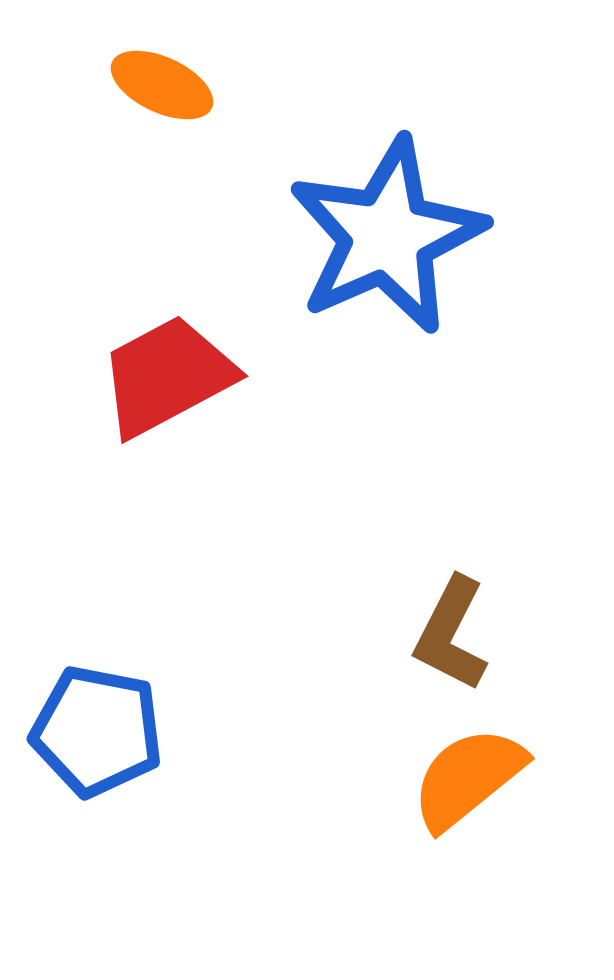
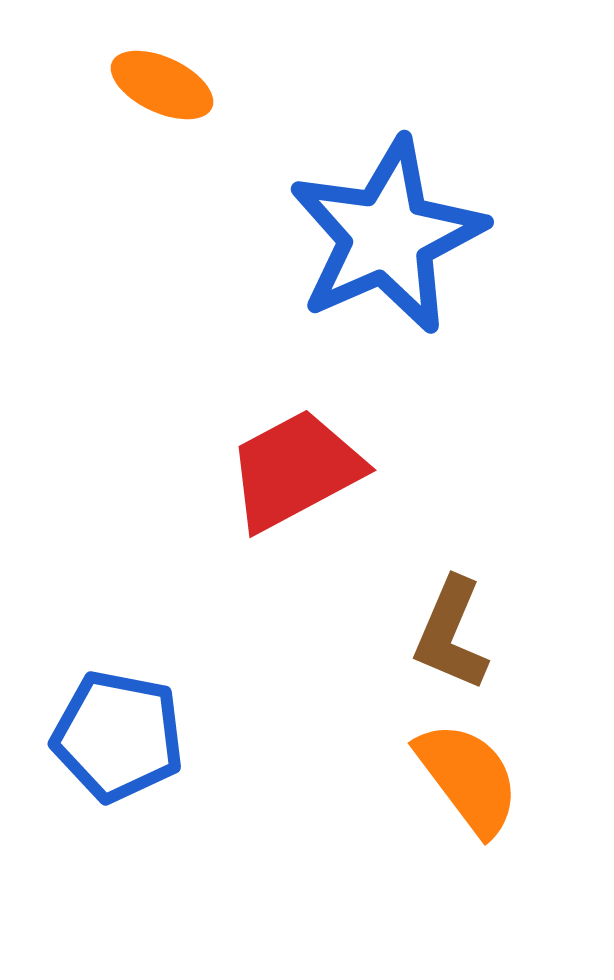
red trapezoid: moved 128 px right, 94 px down
brown L-shape: rotated 4 degrees counterclockwise
blue pentagon: moved 21 px right, 5 px down
orange semicircle: rotated 92 degrees clockwise
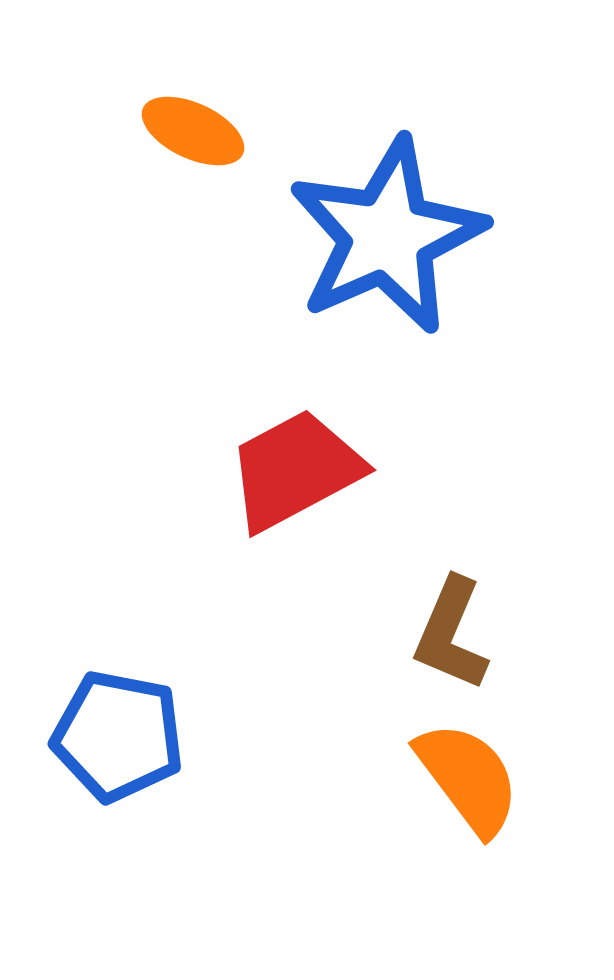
orange ellipse: moved 31 px right, 46 px down
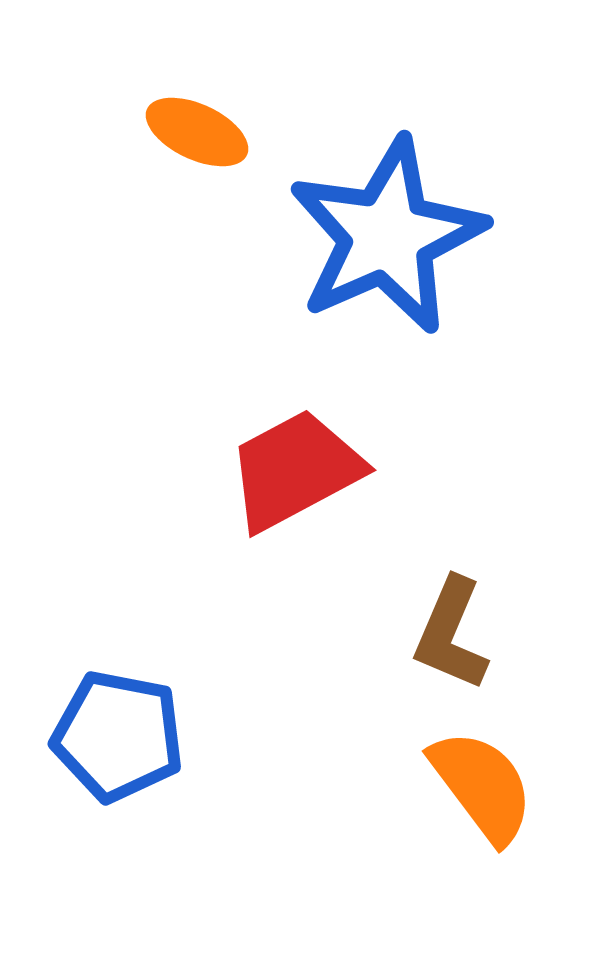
orange ellipse: moved 4 px right, 1 px down
orange semicircle: moved 14 px right, 8 px down
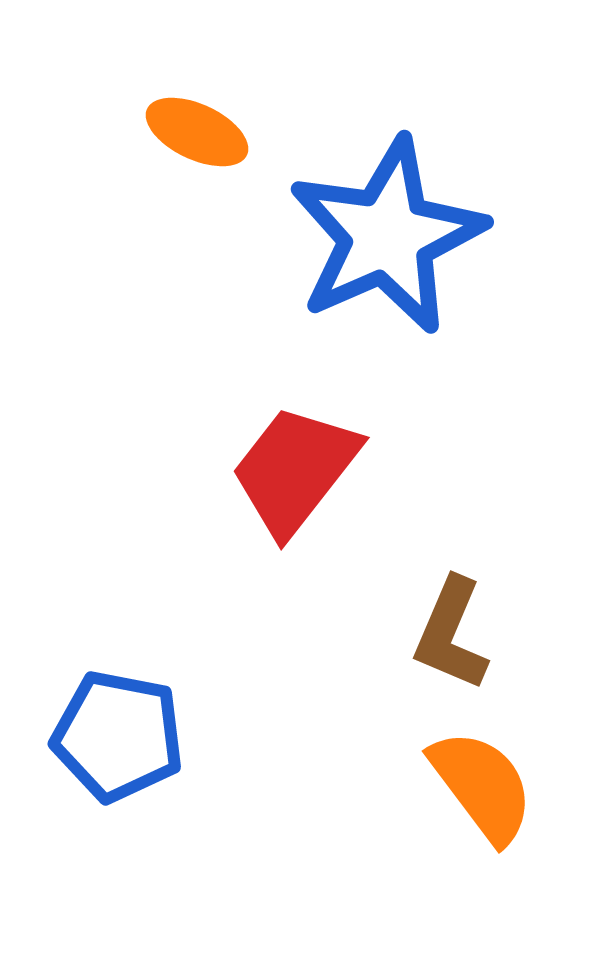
red trapezoid: rotated 24 degrees counterclockwise
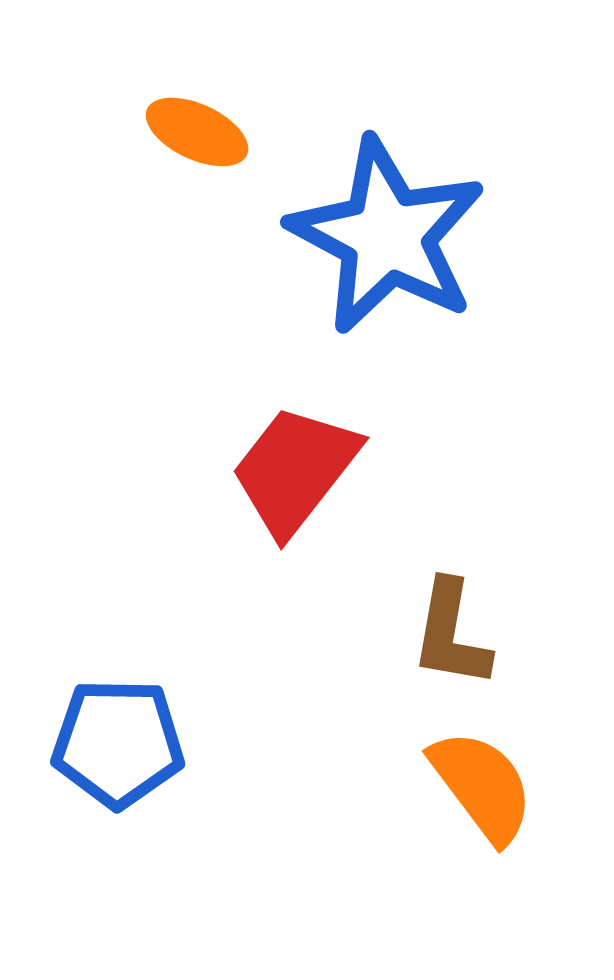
blue star: rotated 20 degrees counterclockwise
brown L-shape: rotated 13 degrees counterclockwise
blue pentagon: moved 7 px down; rotated 10 degrees counterclockwise
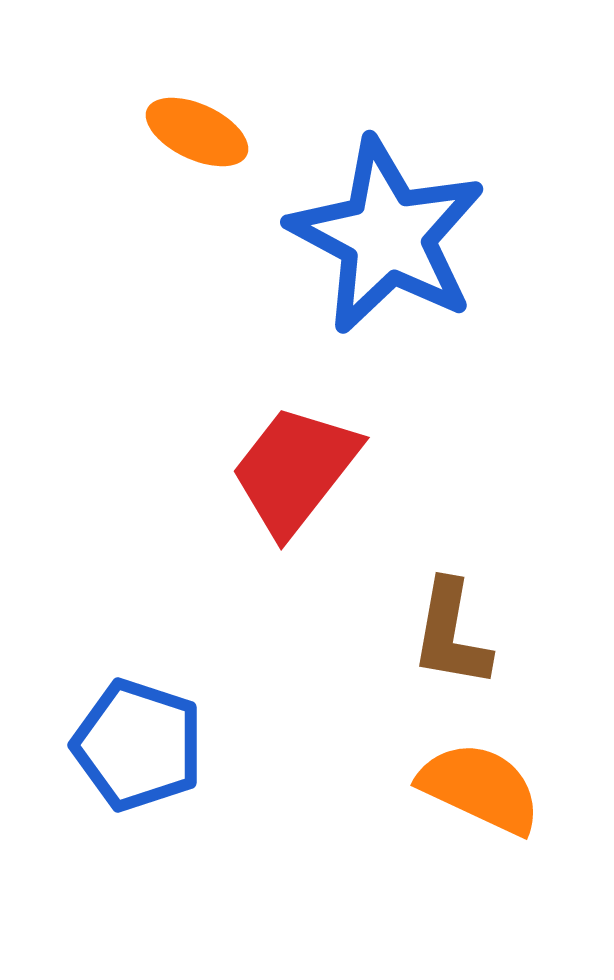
blue pentagon: moved 20 px right, 2 px down; rotated 17 degrees clockwise
orange semicircle: moved 2 px left, 2 px down; rotated 28 degrees counterclockwise
